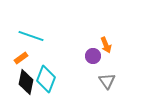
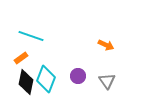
orange arrow: rotated 42 degrees counterclockwise
purple circle: moved 15 px left, 20 px down
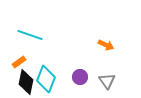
cyan line: moved 1 px left, 1 px up
orange rectangle: moved 2 px left, 4 px down
purple circle: moved 2 px right, 1 px down
